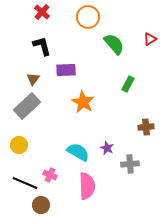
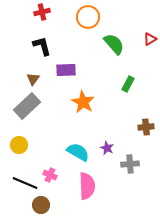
red cross: rotated 35 degrees clockwise
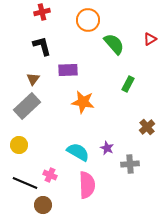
orange circle: moved 3 px down
purple rectangle: moved 2 px right
orange star: rotated 20 degrees counterclockwise
brown cross: moved 1 px right; rotated 35 degrees counterclockwise
pink semicircle: moved 1 px up
brown circle: moved 2 px right
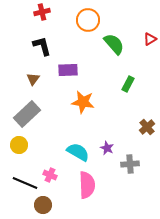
gray rectangle: moved 8 px down
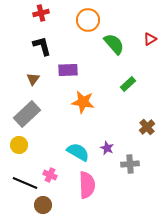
red cross: moved 1 px left, 1 px down
green rectangle: rotated 21 degrees clockwise
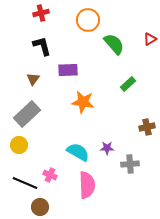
brown cross: rotated 28 degrees clockwise
purple star: rotated 24 degrees counterclockwise
brown circle: moved 3 px left, 2 px down
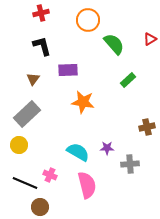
green rectangle: moved 4 px up
pink semicircle: rotated 12 degrees counterclockwise
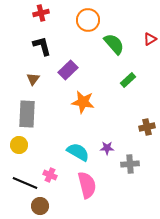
purple rectangle: rotated 42 degrees counterclockwise
gray rectangle: rotated 44 degrees counterclockwise
brown circle: moved 1 px up
